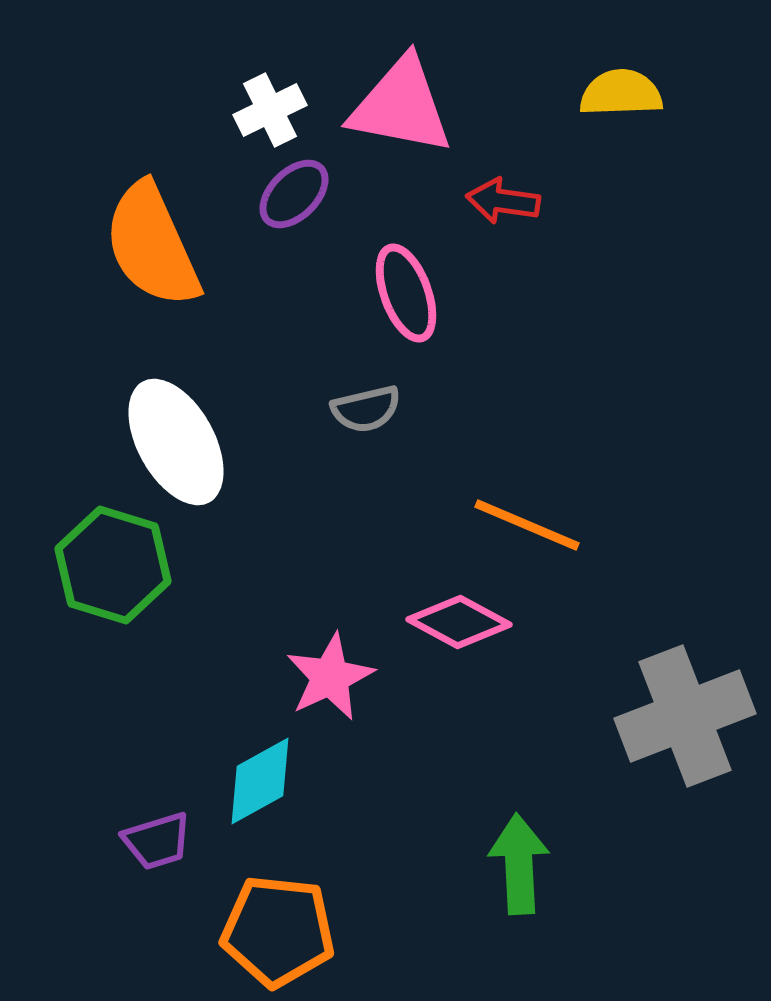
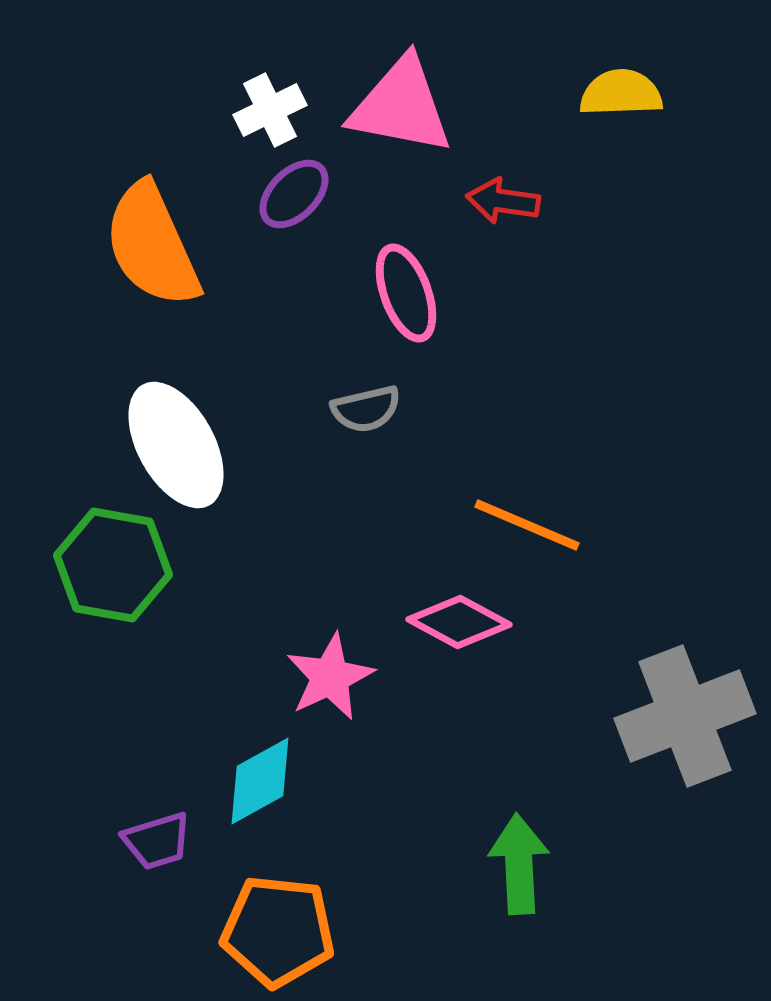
white ellipse: moved 3 px down
green hexagon: rotated 7 degrees counterclockwise
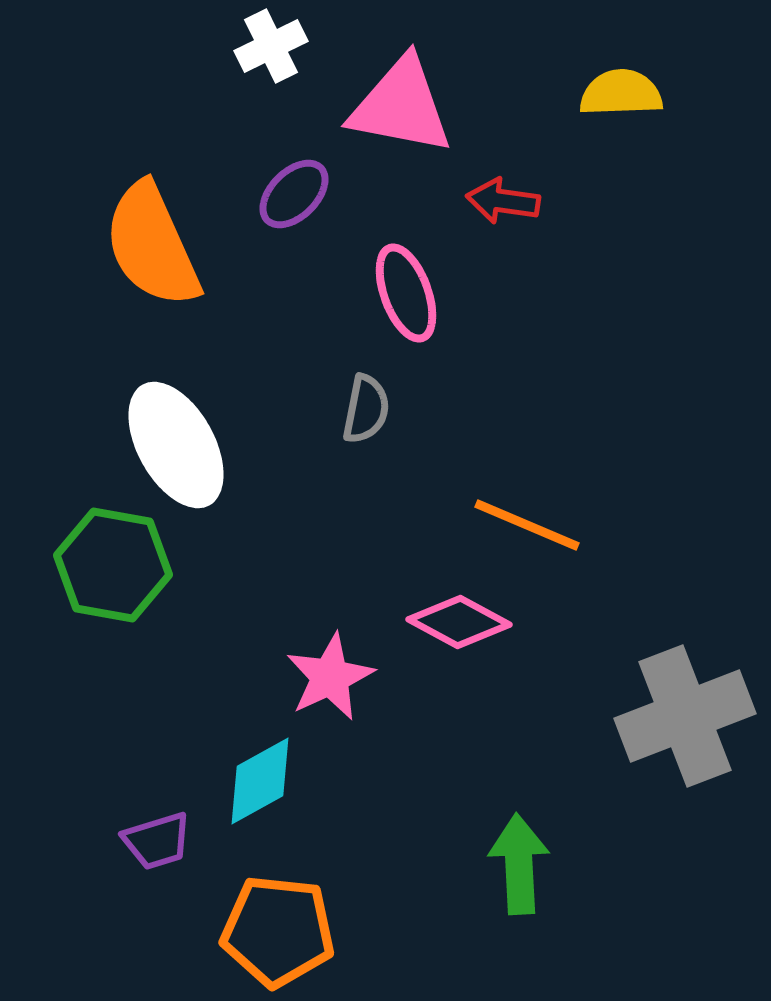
white cross: moved 1 px right, 64 px up
gray semicircle: rotated 66 degrees counterclockwise
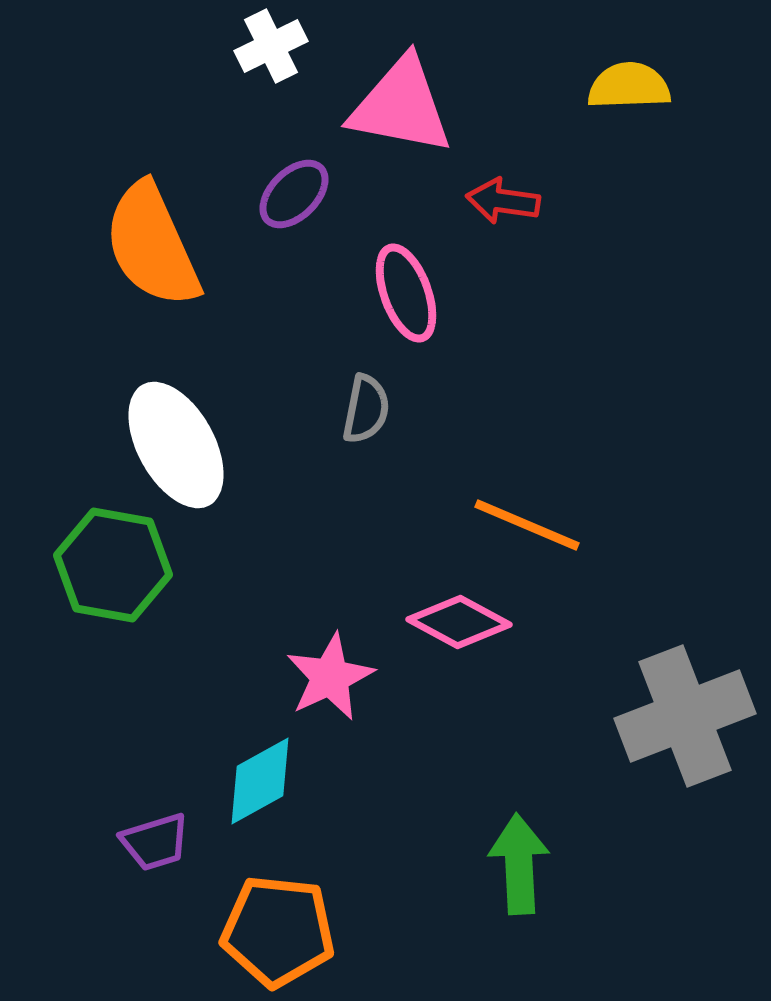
yellow semicircle: moved 8 px right, 7 px up
purple trapezoid: moved 2 px left, 1 px down
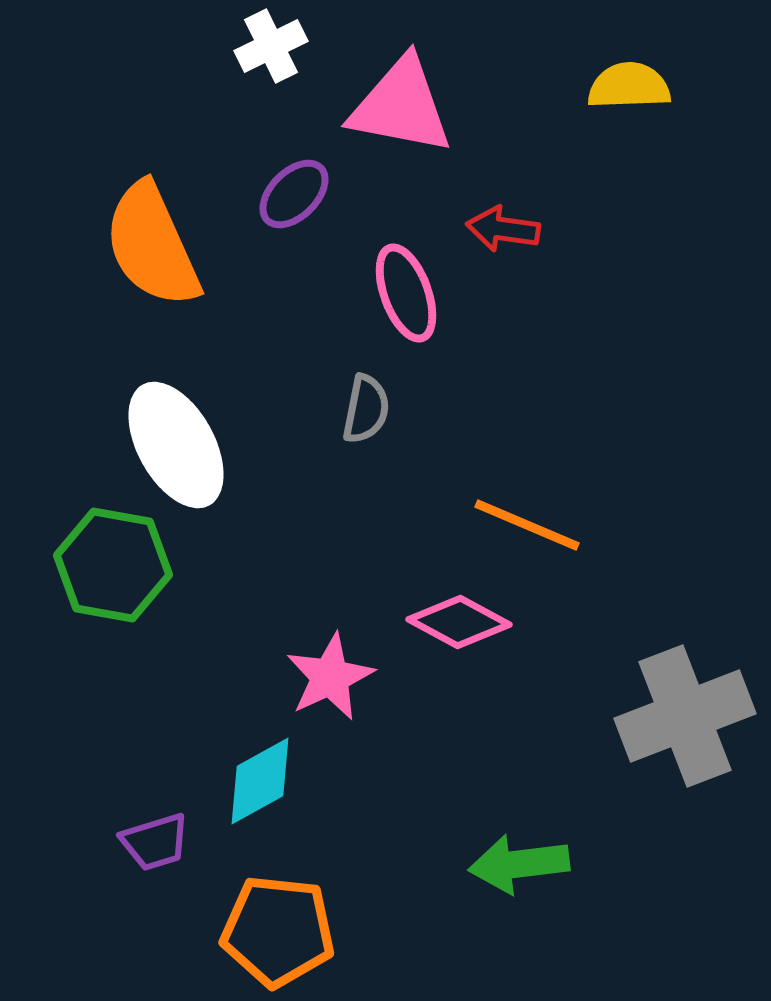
red arrow: moved 28 px down
green arrow: rotated 94 degrees counterclockwise
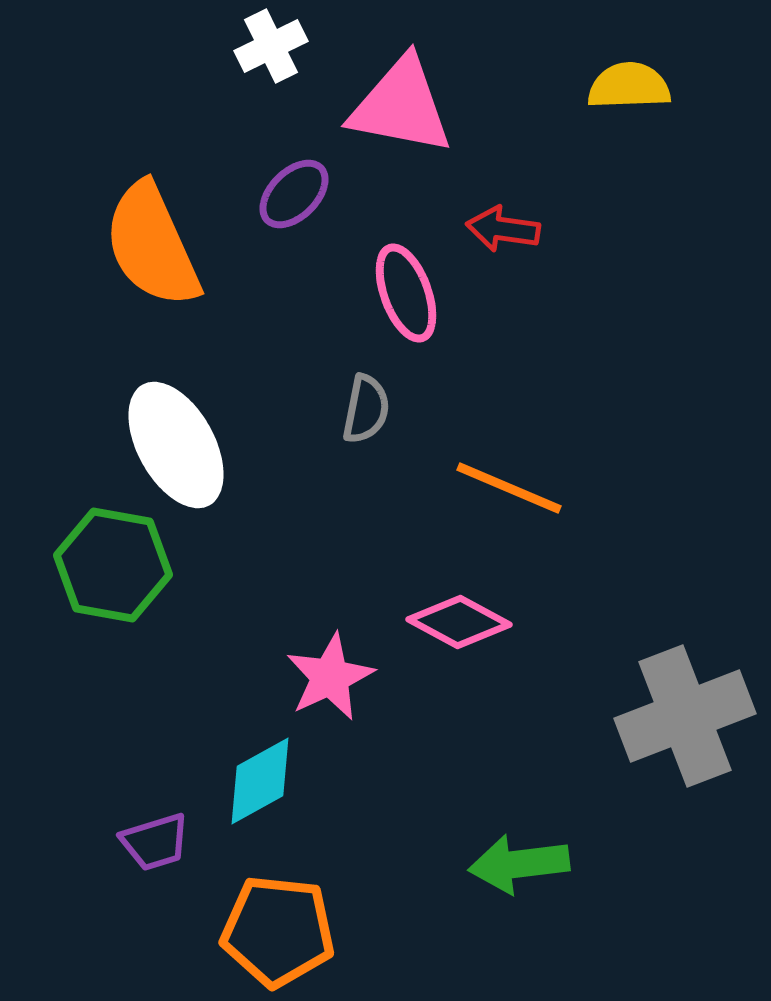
orange line: moved 18 px left, 37 px up
